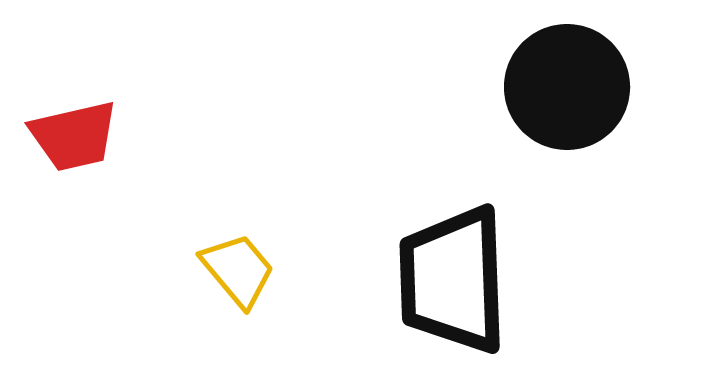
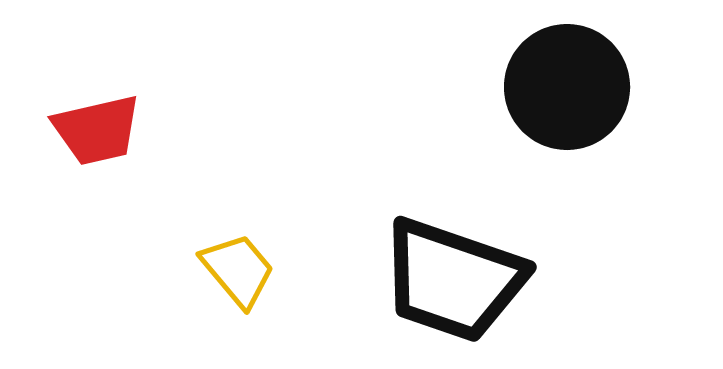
red trapezoid: moved 23 px right, 6 px up
black trapezoid: rotated 69 degrees counterclockwise
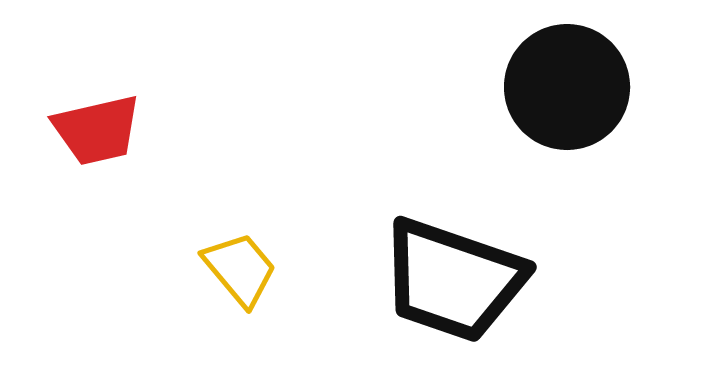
yellow trapezoid: moved 2 px right, 1 px up
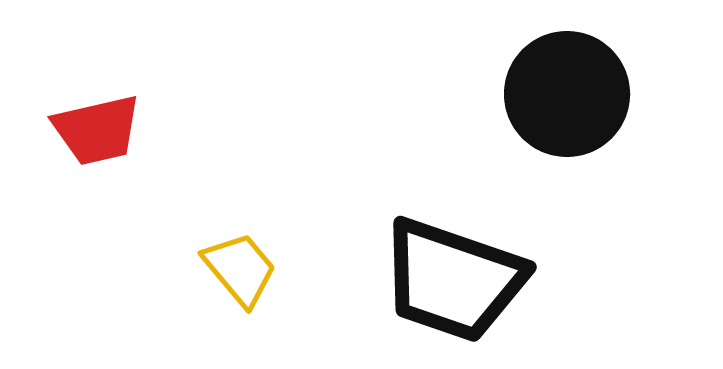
black circle: moved 7 px down
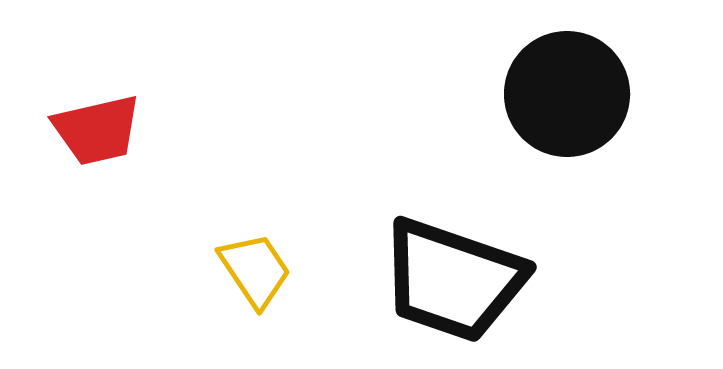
yellow trapezoid: moved 15 px right, 1 px down; rotated 6 degrees clockwise
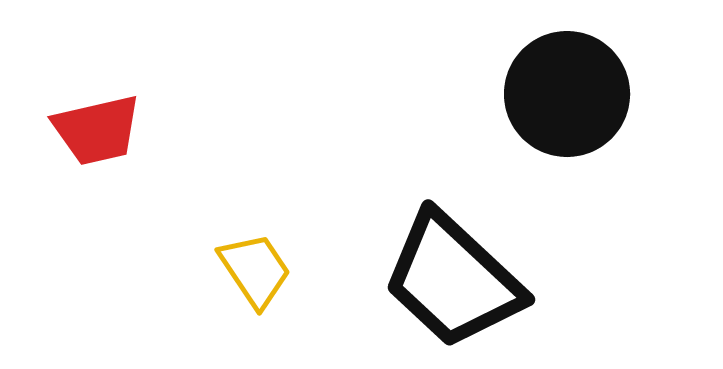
black trapezoid: rotated 24 degrees clockwise
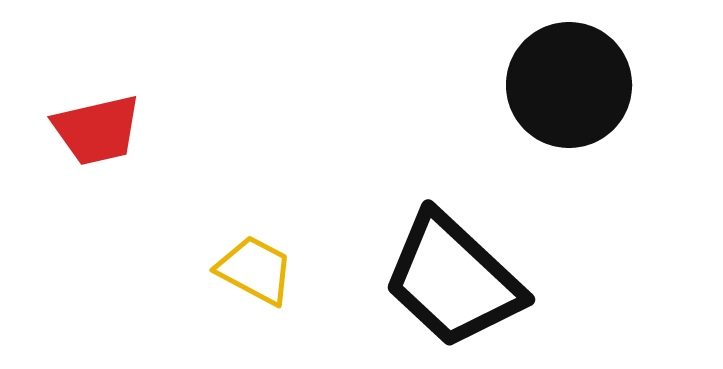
black circle: moved 2 px right, 9 px up
yellow trapezoid: rotated 28 degrees counterclockwise
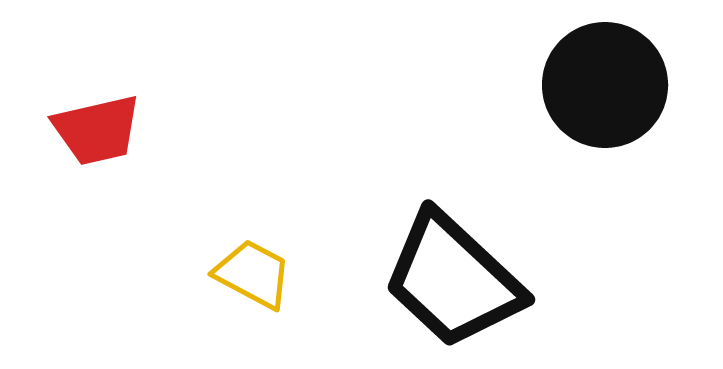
black circle: moved 36 px right
yellow trapezoid: moved 2 px left, 4 px down
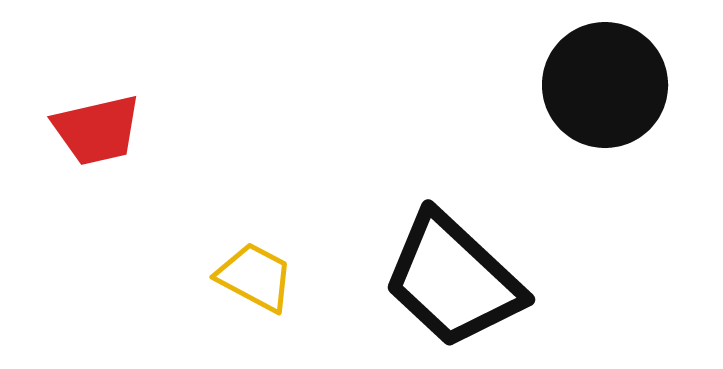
yellow trapezoid: moved 2 px right, 3 px down
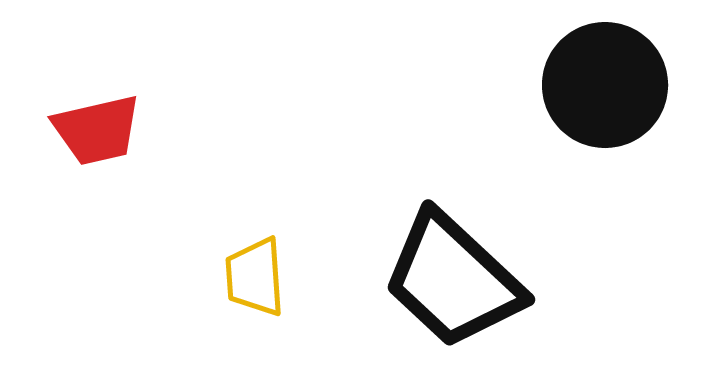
yellow trapezoid: rotated 122 degrees counterclockwise
